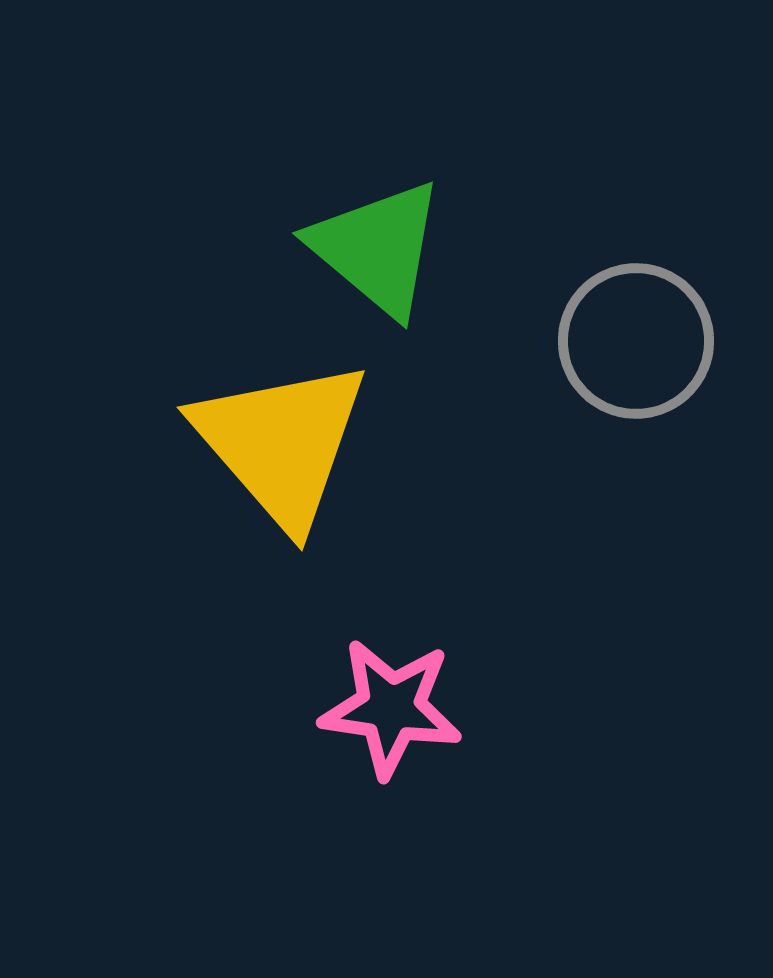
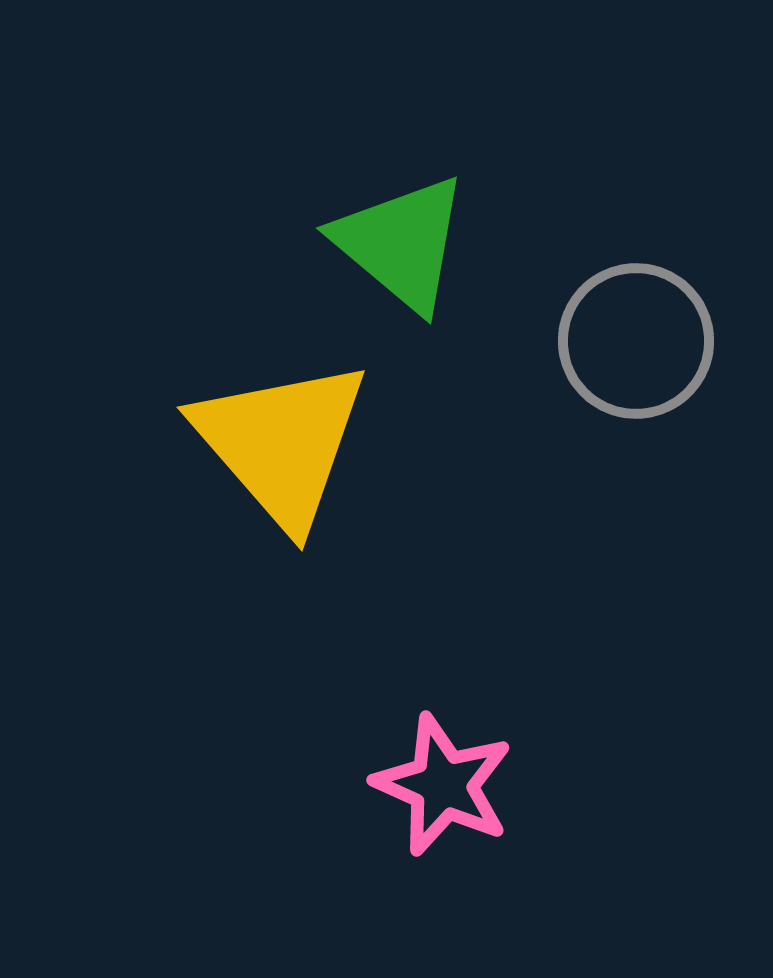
green triangle: moved 24 px right, 5 px up
pink star: moved 52 px right, 77 px down; rotated 16 degrees clockwise
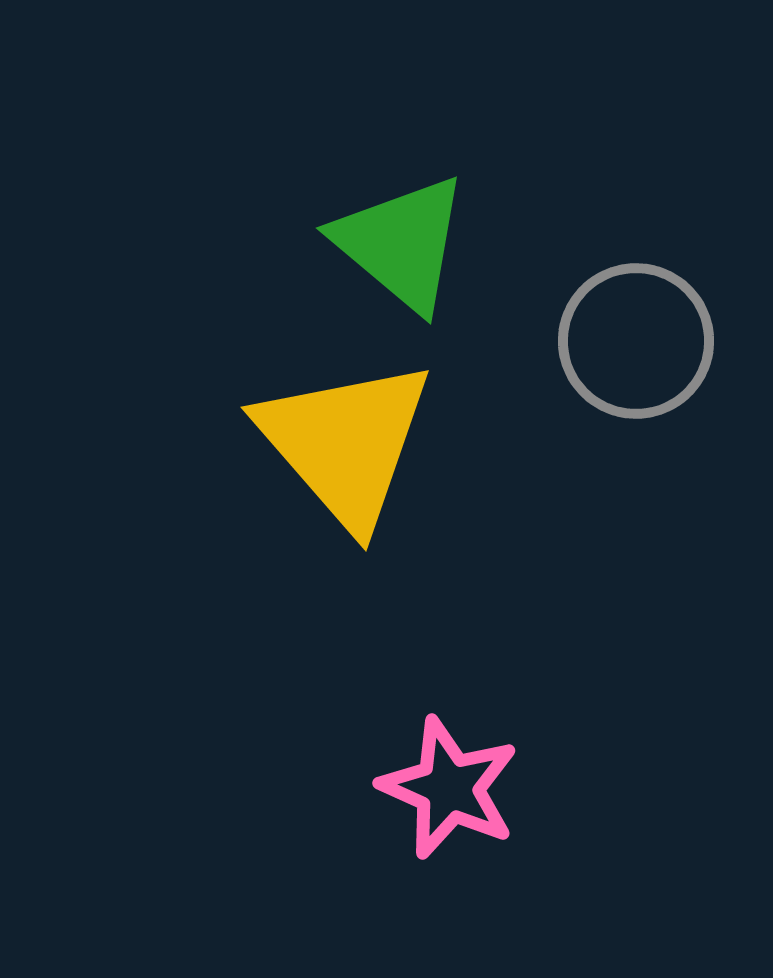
yellow triangle: moved 64 px right
pink star: moved 6 px right, 3 px down
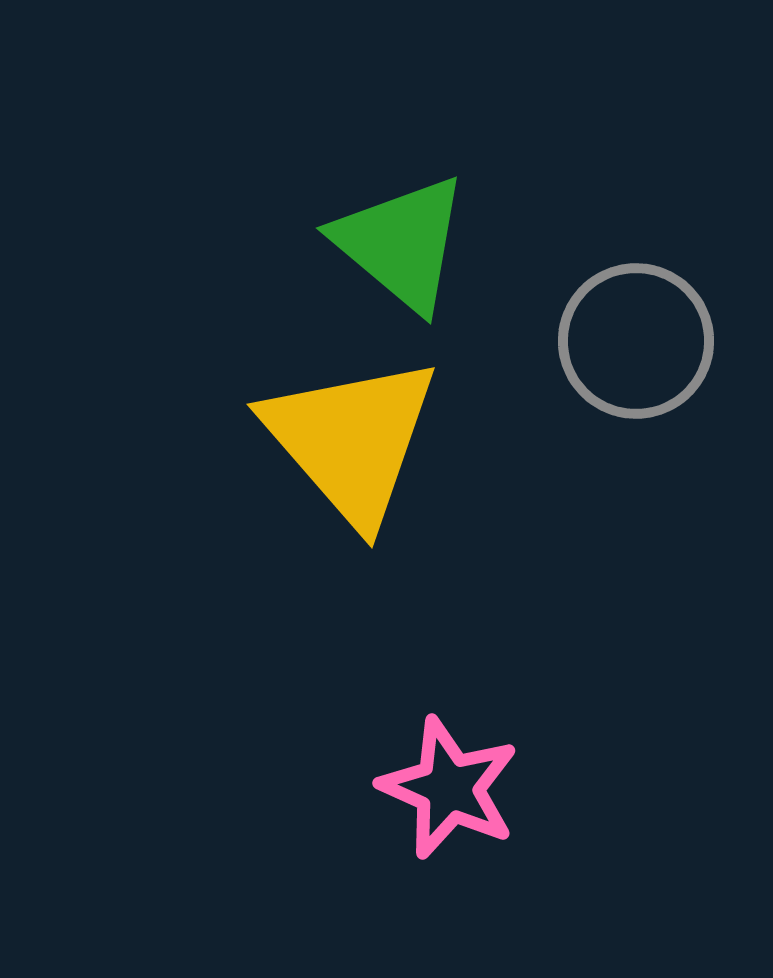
yellow triangle: moved 6 px right, 3 px up
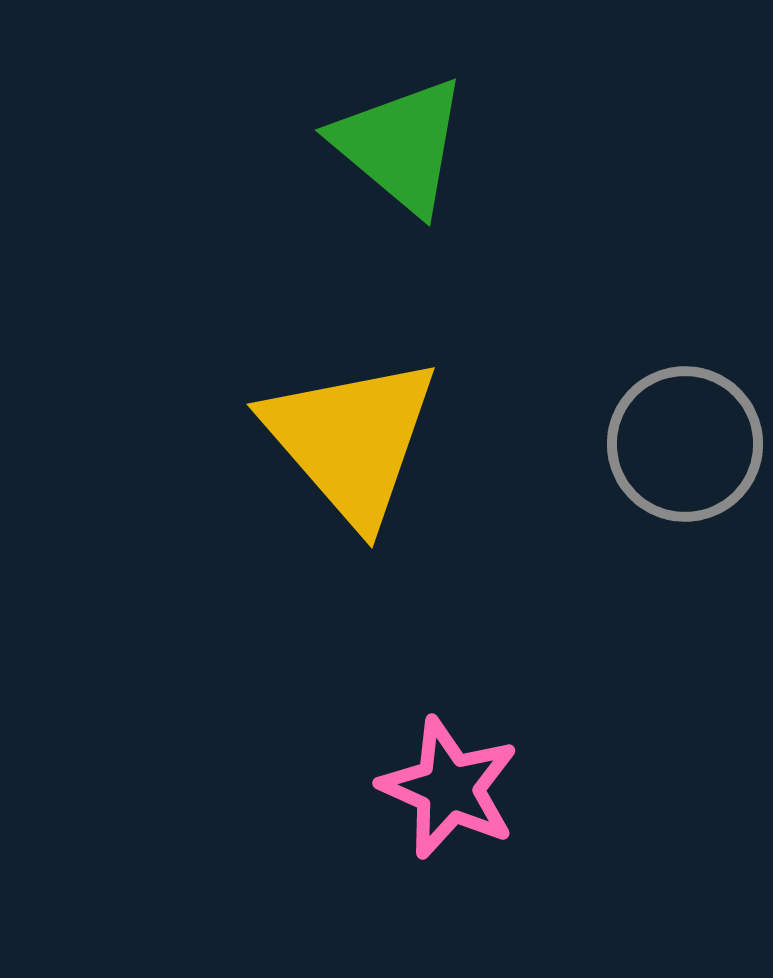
green triangle: moved 1 px left, 98 px up
gray circle: moved 49 px right, 103 px down
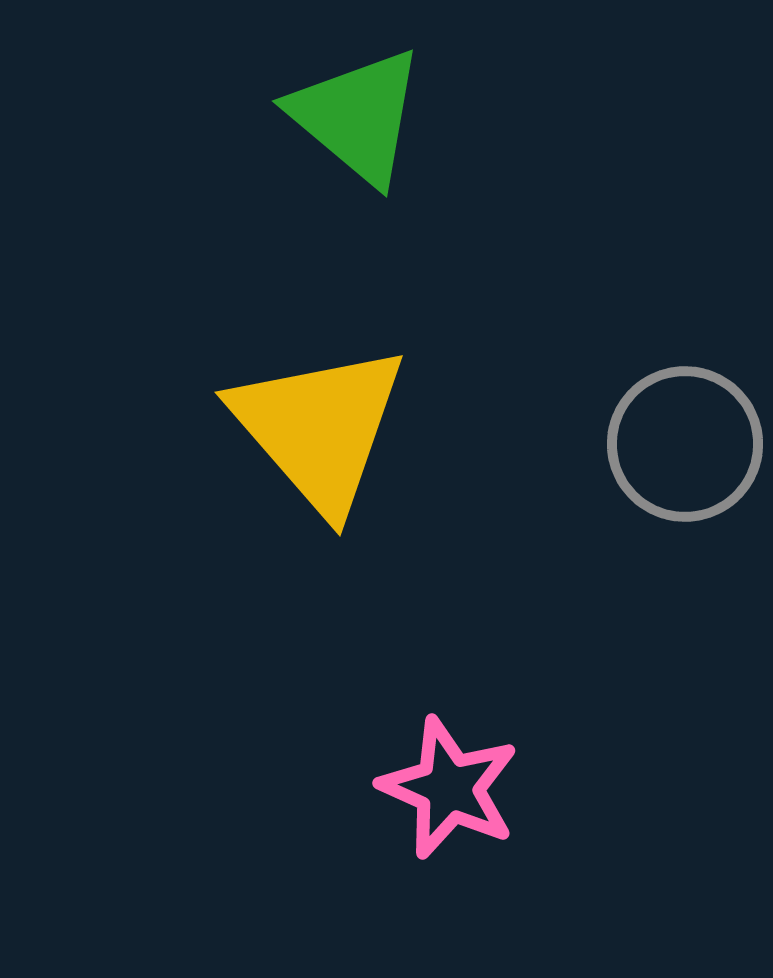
green triangle: moved 43 px left, 29 px up
yellow triangle: moved 32 px left, 12 px up
